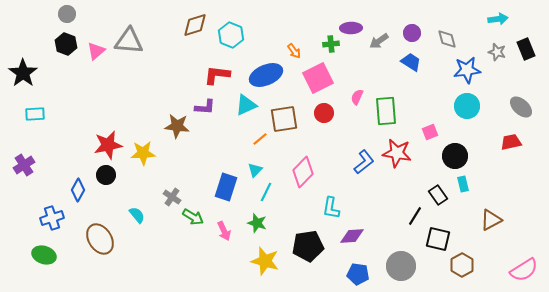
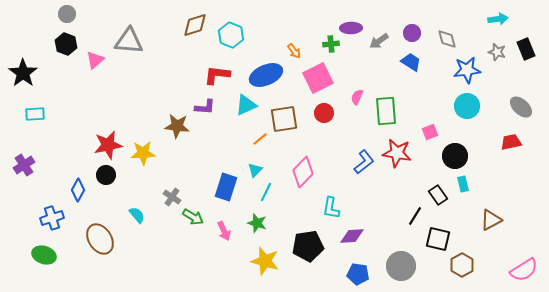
pink triangle at (96, 51): moved 1 px left, 9 px down
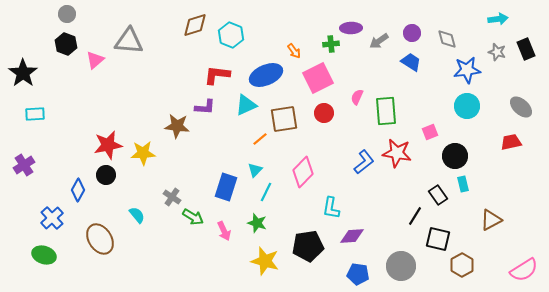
blue cross at (52, 218): rotated 25 degrees counterclockwise
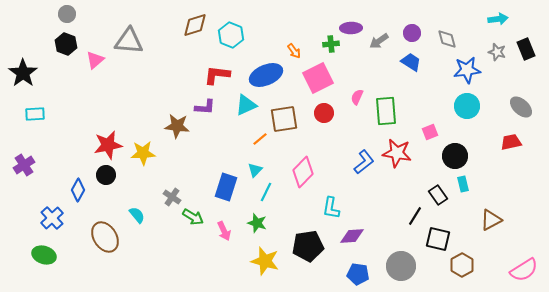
brown ellipse at (100, 239): moved 5 px right, 2 px up
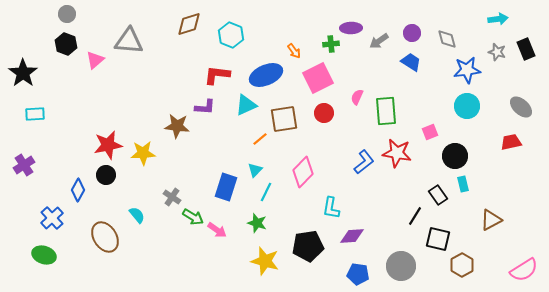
brown diamond at (195, 25): moved 6 px left, 1 px up
pink arrow at (224, 231): moved 7 px left, 1 px up; rotated 30 degrees counterclockwise
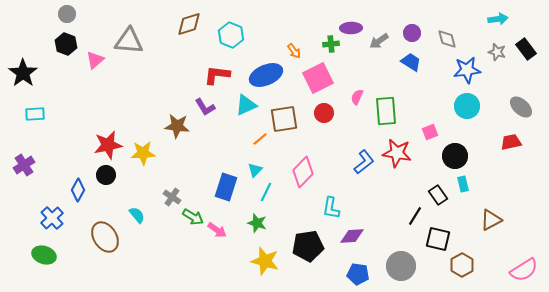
black rectangle at (526, 49): rotated 15 degrees counterclockwise
purple L-shape at (205, 107): rotated 55 degrees clockwise
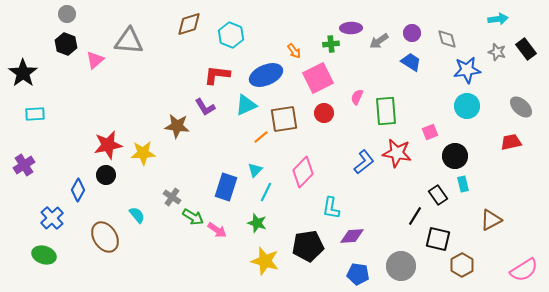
orange line at (260, 139): moved 1 px right, 2 px up
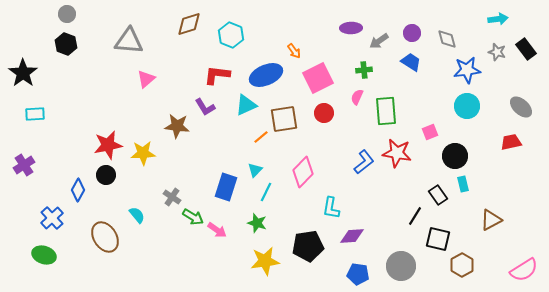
green cross at (331, 44): moved 33 px right, 26 px down
pink triangle at (95, 60): moved 51 px right, 19 px down
yellow star at (265, 261): rotated 24 degrees counterclockwise
